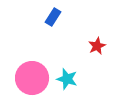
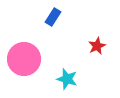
pink circle: moved 8 px left, 19 px up
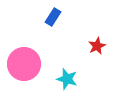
pink circle: moved 5 px down
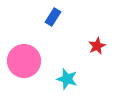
pink circle: moved 3 px up
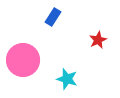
red star: moved 1 px right, 6 px up
pink circle: moved 1 px left, 1 px up
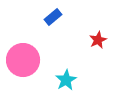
blue rectangle: rotated 18 degrees clockwise
cyan star: moved 1 px left, 1 px down; rotated 25 degrees clockwise
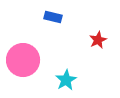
blue rectangle: rotated 54 degrees clockwise
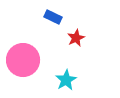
blue rectangle: rotated 12 degrees clockwise
red star: moved 22 px left, 2 px up
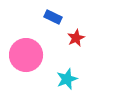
pink circle: moved 3 px right, 5 px up
cyan star: moved 1 px right, 1 px up; rotated 10 degrees clockwise
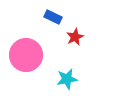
red star: moved 1 px left, 1 px up
cyan star: rotated 10 degrees clockwise
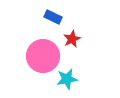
red star: moved 3 px left, 2 px down
pink circle: moved 17 px right, 1 px down
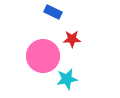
blue rectangle: moved 5 px up
red star: rotated 24 degrees clockwise
